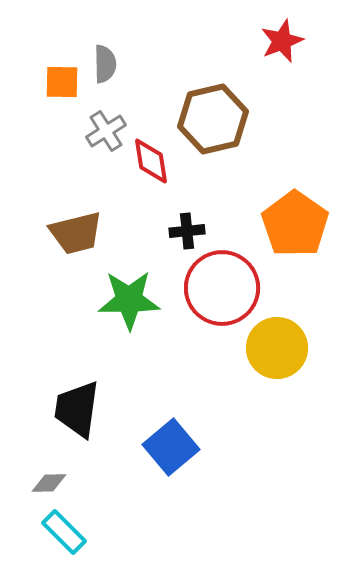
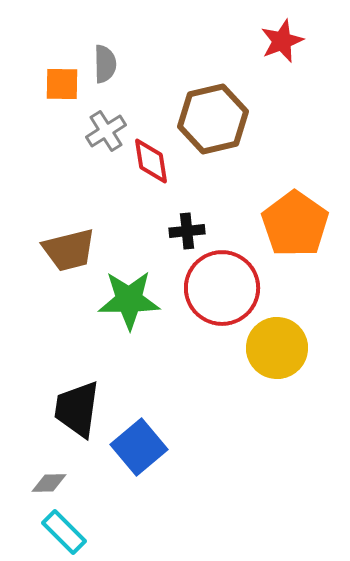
orange square: moved 2 px down
brown trapezoid: moved 7 px left, 17 px down
blue square: moved 32 px left
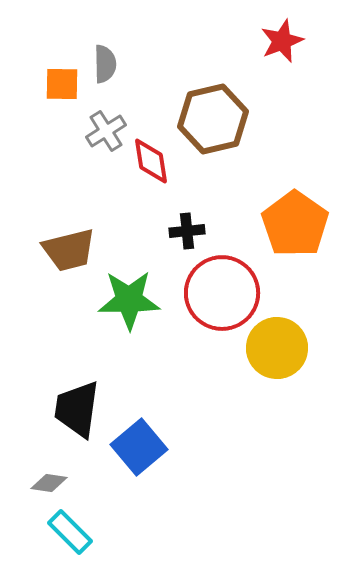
red circle: moved 5 px down
gray diamond: rotated 9 degrees clockwise
cyan rectangle: moved 6 px right
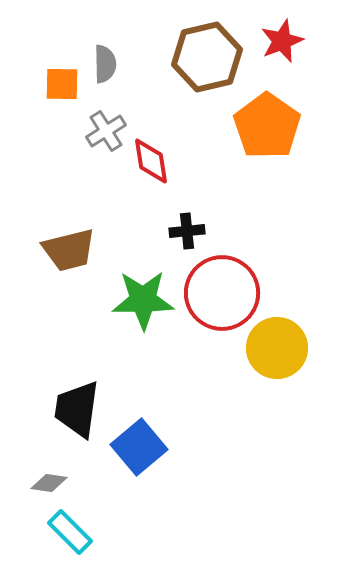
brown hexagon: moved 6 px left, 62 px up
orange pentagon: moved 28 px left, 98 px up
green star: moved 14 px right
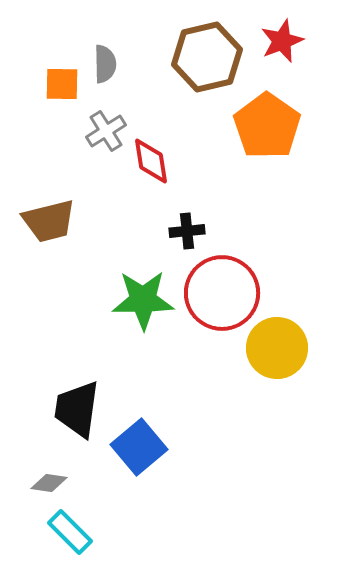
brown trapezoid: moved 20 px left, 29 px up
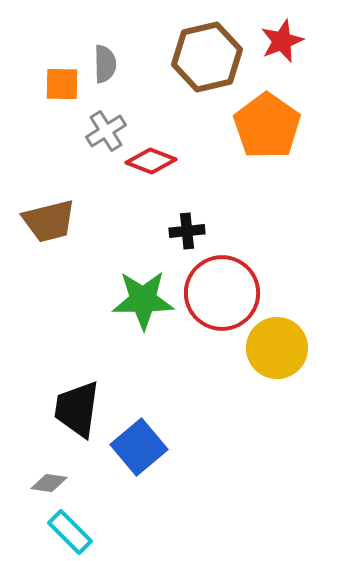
red diamond: rotated 60 degrees counterclockwise
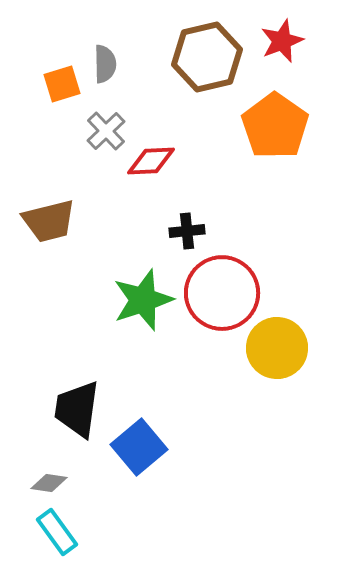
orange square: rotated 18 degrees counterclockwise
orange pentagon: moved 8 px right
gray cross: rotated 12 degrees counterclockwise
red diamond: rotated 24 degrees counterclockwise
green star: rotated 18 degrees counterclockwise
cyan rectangle: moved 13 px left; rotated 9 degrees clockwise
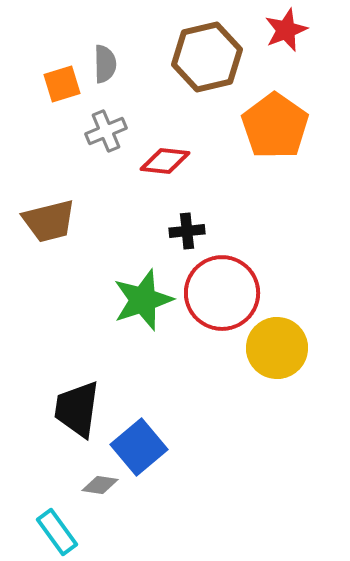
red star: moved 4 px right, 11 px up
gray cross: rotated 21 degrees clockwise
red diamond: moved 14 px right; rotated 9 degrees clockwise
gray diamond: moved 51 px right, 2 px down
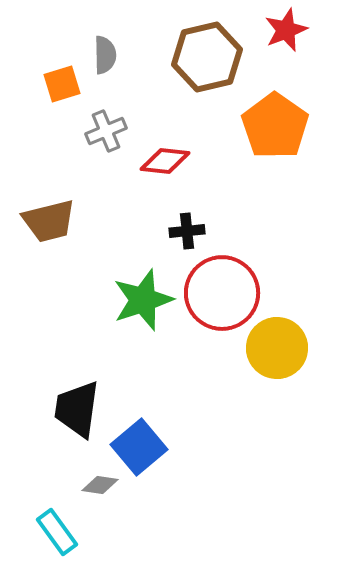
gray semicircle: moved 9 px up
